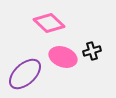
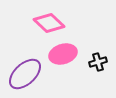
black cross: moved 6 px right, 11 px down
pink ellipse: moved 3 px up; rotated 36 degrees counterclockwise
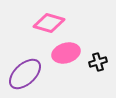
pink diamond: rotated 28 degrees counterclockwise
pink ellipse: moved 3 px right, 1 px up
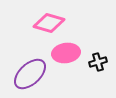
pink ellipse: rotated 8 degrees clockwise
purple ellipse: moved 5 px right
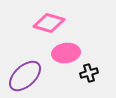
black cross: moved 9 px left, 11 px down
purple ellipse: moved 5 px left, 2 px down
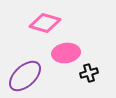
pink diamond: moved 4 px left
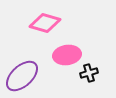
pink ellipse: moved 1 px right, 2 px down
purple ellipse: moved 3 px left
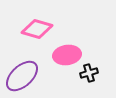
pink diamond: moved 8 px left, 6 px down
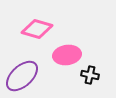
black cross: moved 1 px right, 2 px down; rotated 30 degrees clockwise
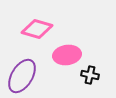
purple ellipse: rotated 16 degrees counterclockwise
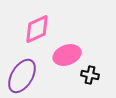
pink diamond: rotated 40 degrees counterclockwise
pink ellipse: rotated 12 degrees counterclockwise
